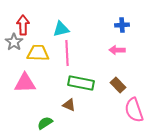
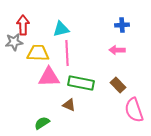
gray star: rotated 30 degrees clockwise
pink triangle: moved 24 px right, 6 px up
green semicircle: moved 3 px left
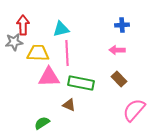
brown rectangle: moved 1 px right, 6 px up
pink semicircle: rotated 60 degrees clockwise
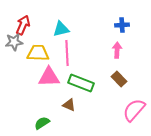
red arrow: rotated 24 degrees clockwise
pink arrow: rotated 91 degrees clockwise
green rectangle: rotated 10 degrees clockwise
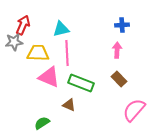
pink triangle: rotated 25 degrees clockwise
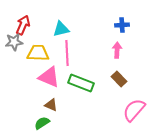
brown triangle: moved 18 px left
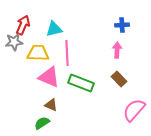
cyan triangle: moved 7 px left
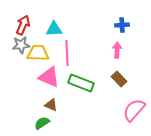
cyan triangle: rotated 12 degrees clockwise
gray star: moved 7 px right, 3 px down
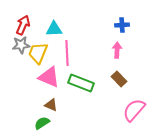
yellow trapezoid: rotated 70 degrees counterclockwise
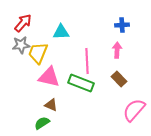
red arrow: moved 2 px up; rotated 18 degrees clockwise
cyan triangle: moved 7 px right, 3 px down
pink line: moved 20 px right, 8 px down
pink triangle: rotated 10 degrees counterclockwise
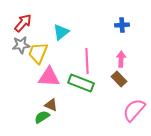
cyan triangle: rotated 36 degrees counterclockwise
pink arrow: moved 4 px right, 9 px down
pink triangle: rotated 10 degrees counterclockwise
green semicircle: moved 6 px up
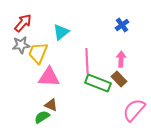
blue cross: rotated 32 degrees counterclockwise
green rectangle: moved 17 px right
